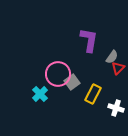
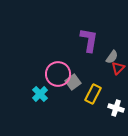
gray square: moved 1 px right
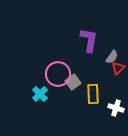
yellow rectangle: rotated 30 degrees counterclockwise
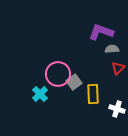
purple L-shape: moved 12 px right, 8 px up; rotated 80 degrees counterclockwise
gray semicircle: moved 8 px up; rotated 128 degrees counterclockwise
gray square: moved 1 px right
white cross: moved 1 px right, 1 px down
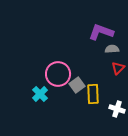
gray square: moved 3 px right, 3 px down
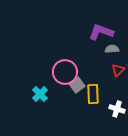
red triangle: moved 2 px down
pink circle: moved 7 px right, 2 px up
